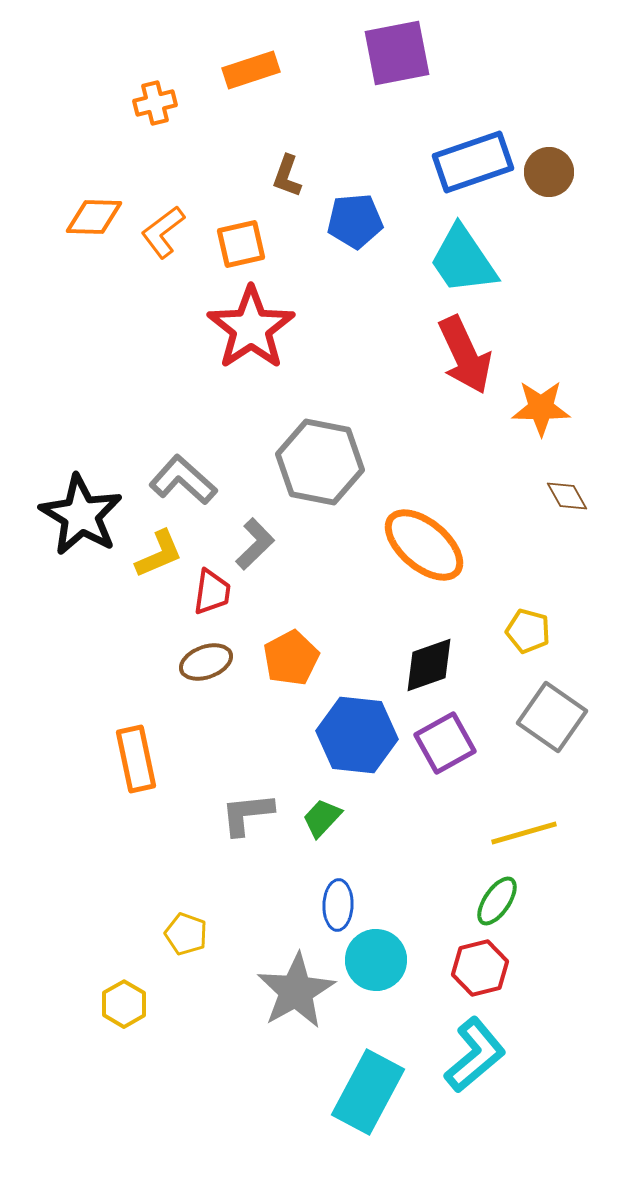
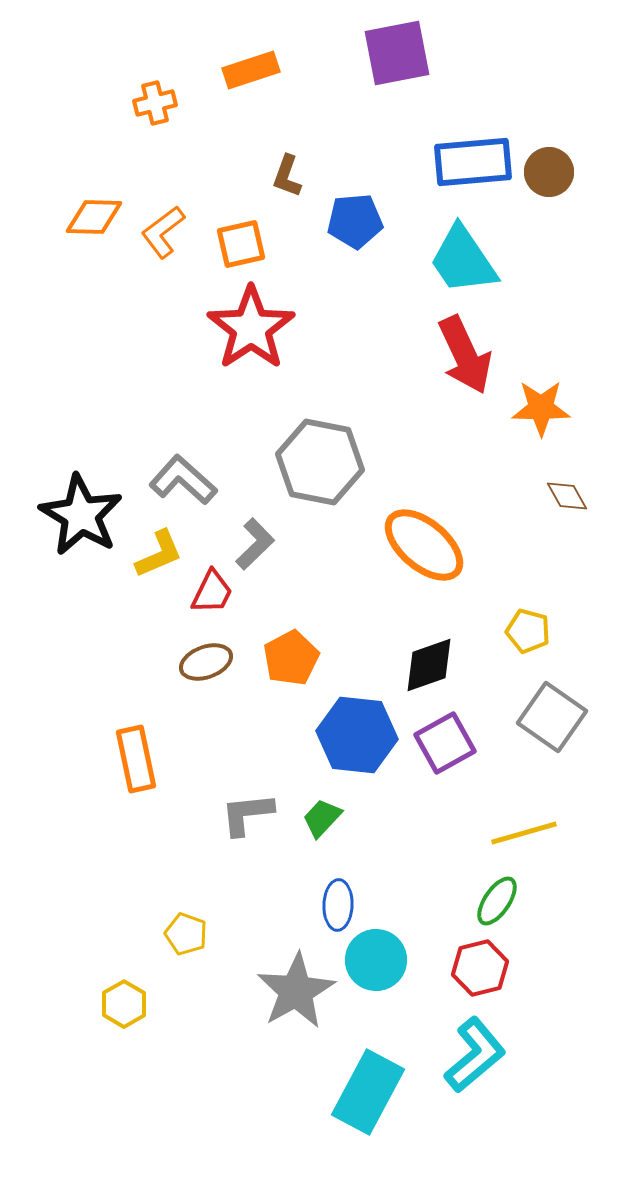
blue rectangle at (473, 162): rotated 14 degrees clockwise
red trapezoid at (212, 592): rotated 18 degrees clockwise
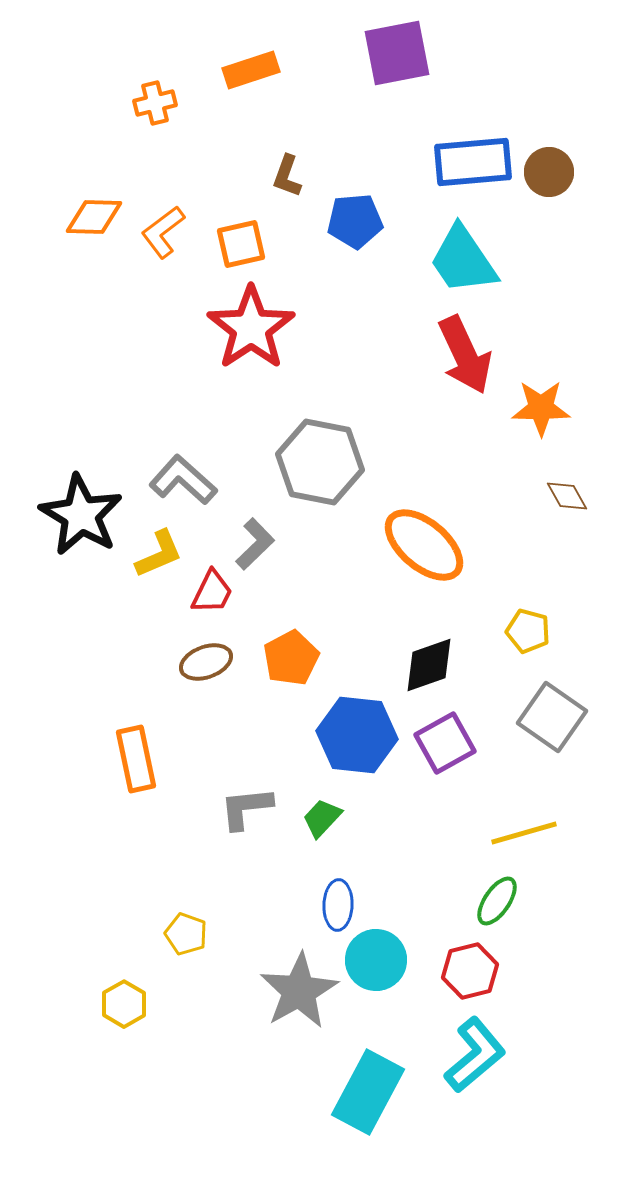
gray L-shape at (247, 814): moved 1 px left, 6 px up
red hexagon at (480, 968): moved 10 px left, 3 px down
gray star at (296, 991): moved 3 px right
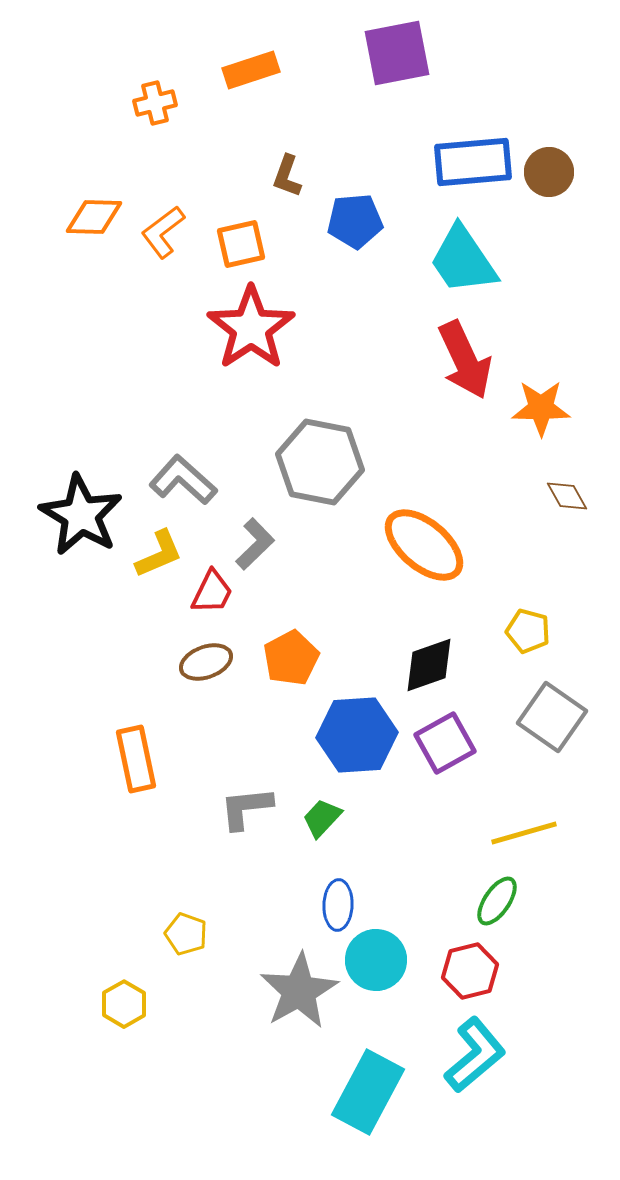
red arrow at (465, 355): moved 5 px down
blue hexagon at (357, 735): rotated 10 degrees counterclockwise
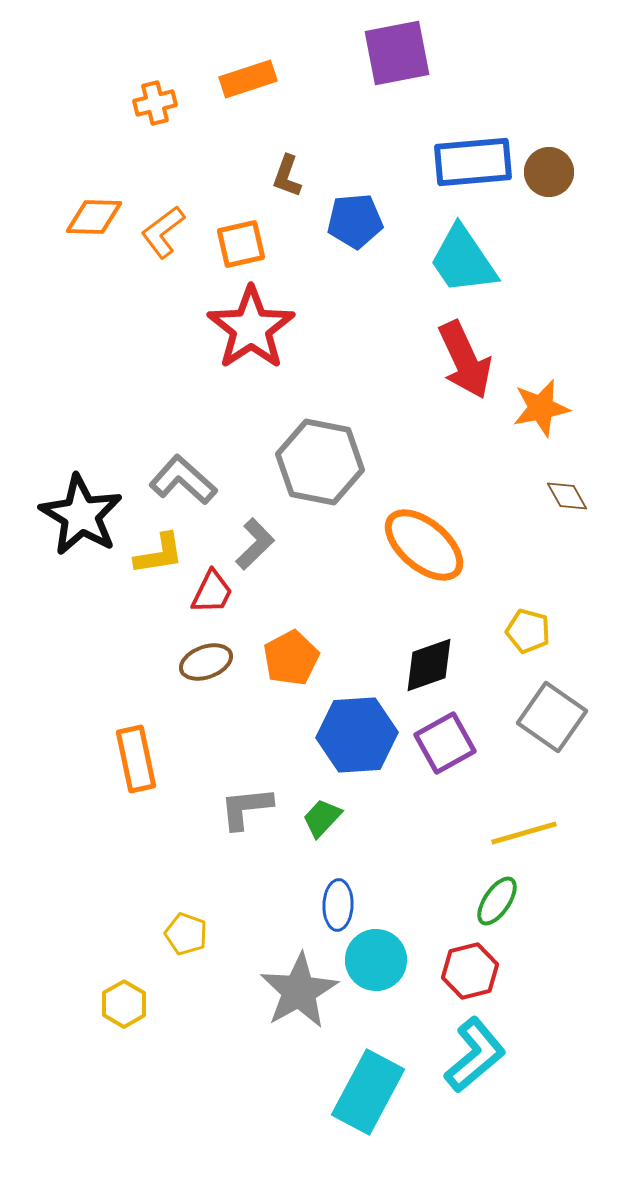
orange rectangle at (251, 70): moved 3 px left, 9 px down
orange star at (541, 408): rotated 12 degrees counterclockwise
yellow L-shape at (159, 554): rotated 14 degrees clockwise
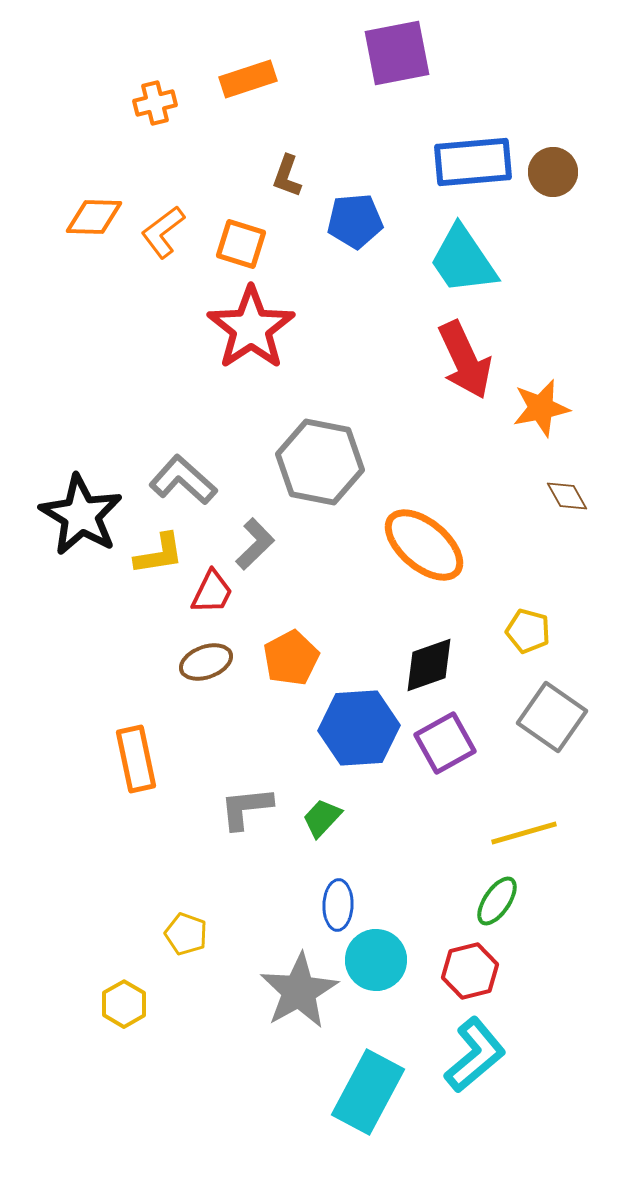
brown circle at (549, 172): moved 4 px right
orange square at (241, 244): rotated 30 degrees clockwise
blue hexagon at (357, 735): moved 2 px right, 7 px up
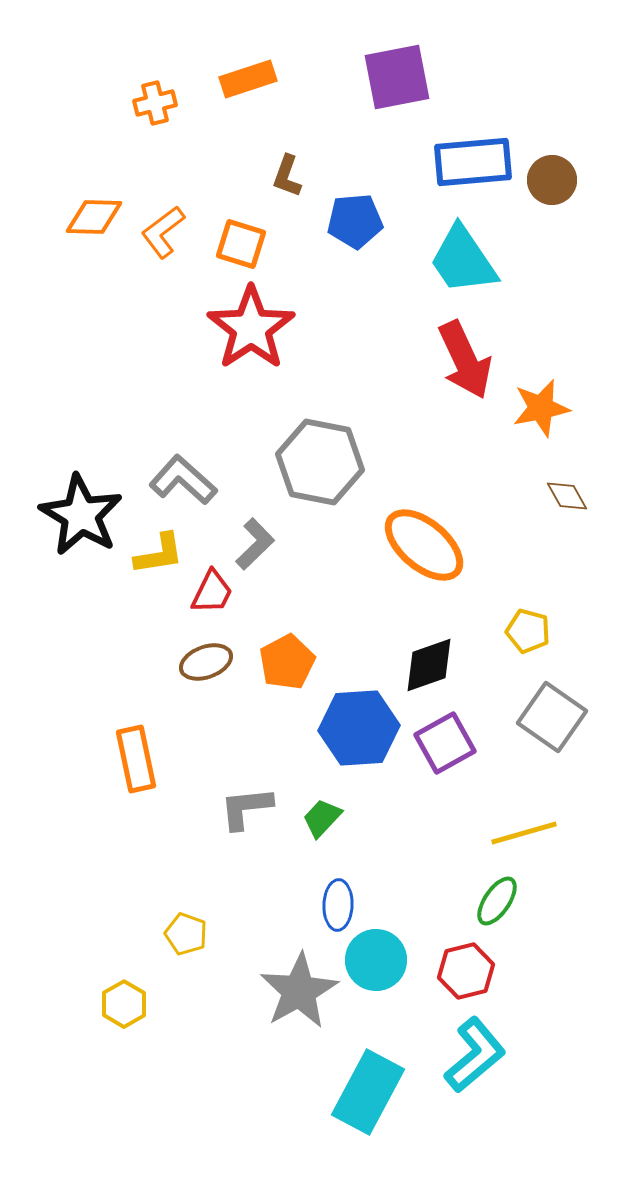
purple square at (397, 53): moved 24 px down
brown circle at (553, 172): moved 1 px left, 8 px down
orange pentagon at (291, 658): moved 4 px left, 4 px down
red hexagon at (470, 971): moved 4 px left
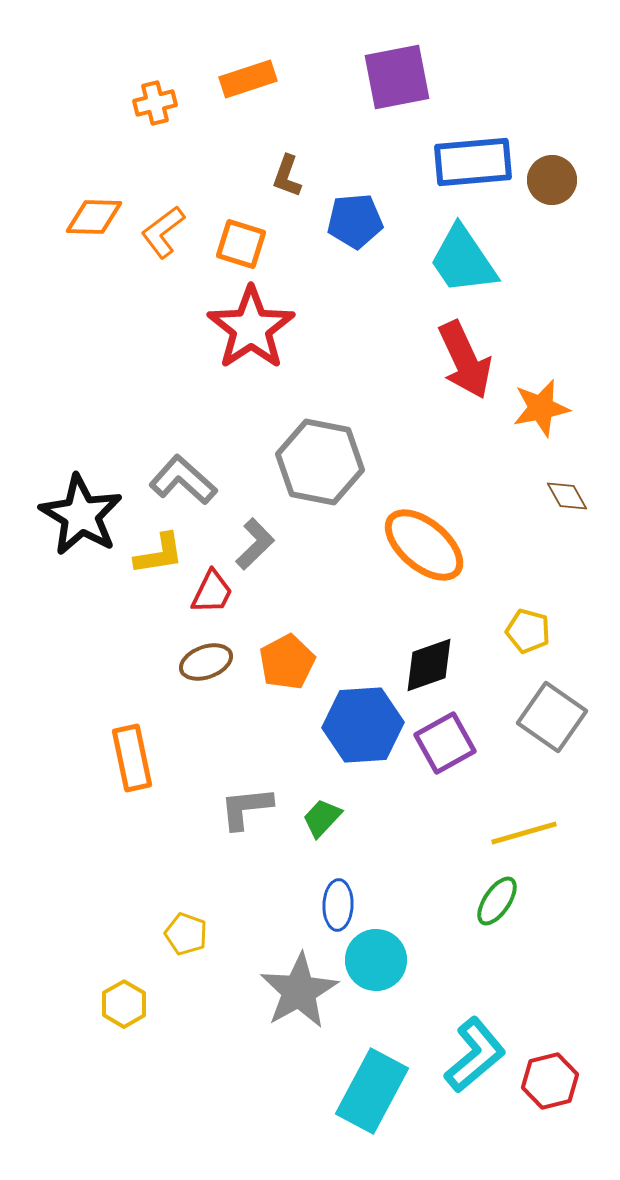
blue hexagon at (359, 728): moved 4 px right, 3 px up
orange rectangle at (136, 759): moved 4 px left, 1 px up
red hexagon at (466, 971): moved 84 px right, 110 px down
cyan rectangle at (368, 1092): moved 4 px right, 1 px up
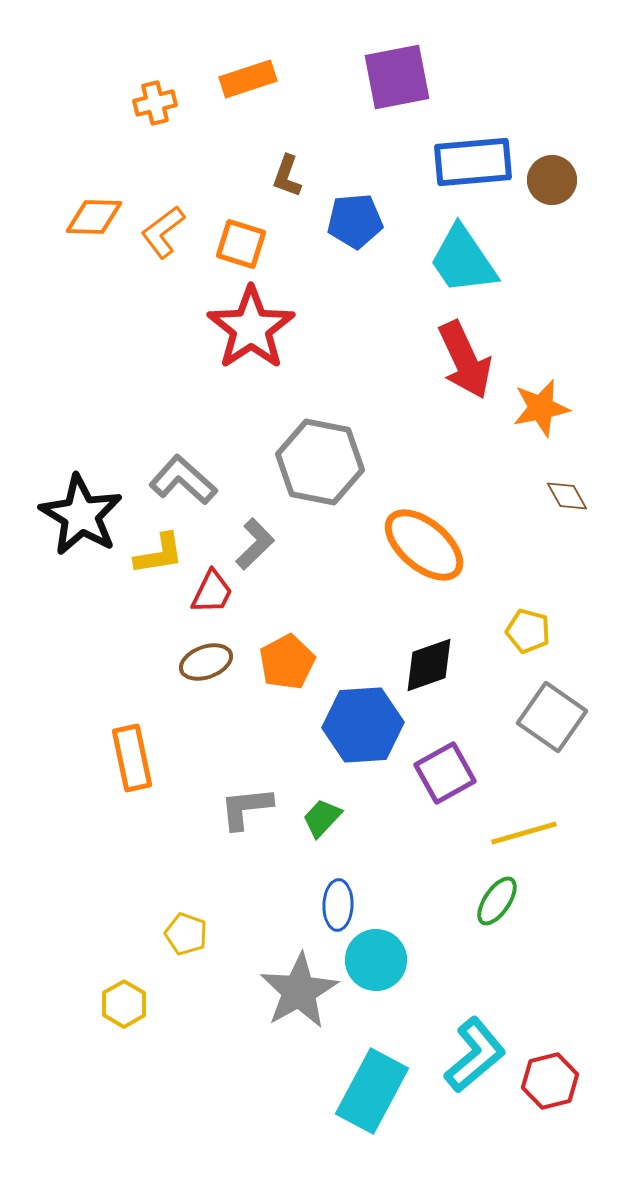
purple square at (445, 743): moved 30 px down
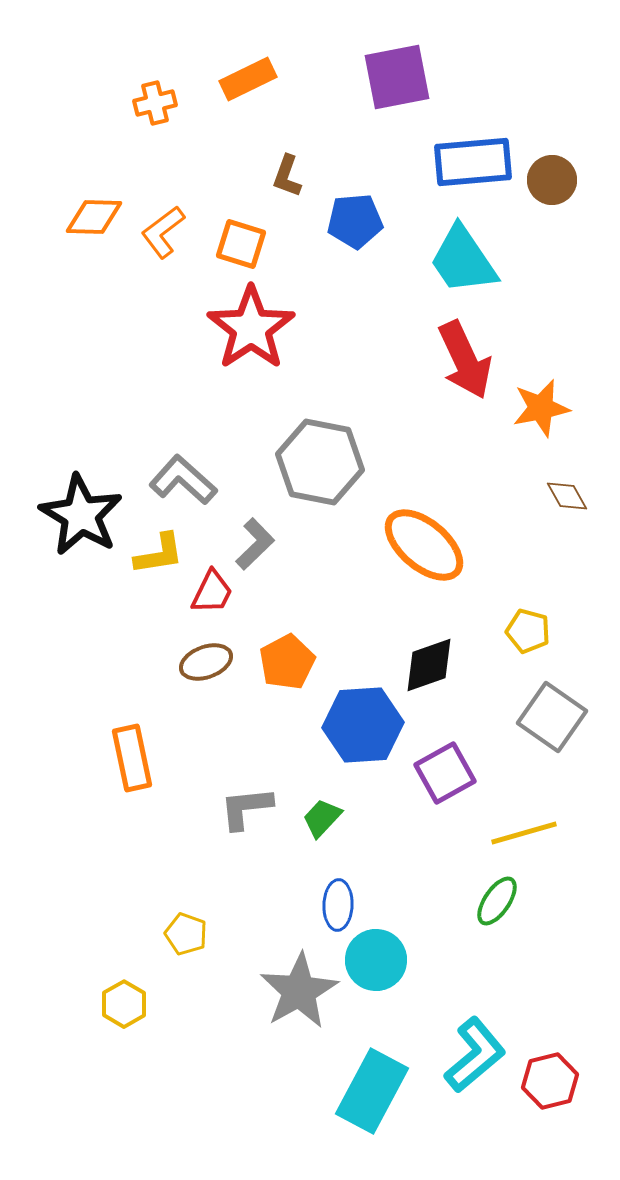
orange rectangle at (248, 79): rotated 8 degrees counterclockwise
